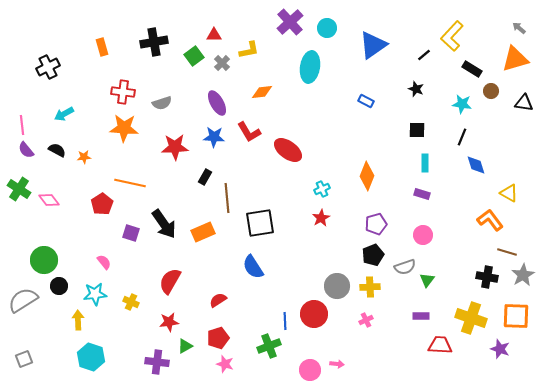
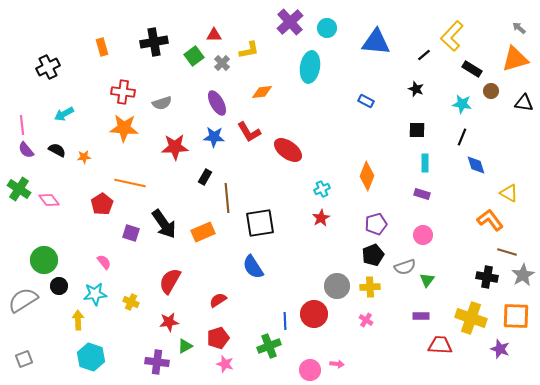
blue triangle at (373, 45): moved 3 px right, 3 px up; rotated 40 degrees clockwise
pink cross at (366, 320): rotated 32 degrees counterclockwise
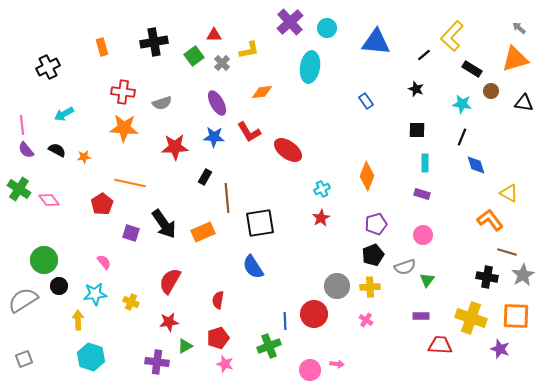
blue rectangle at (366, 101): rotated 28 degrees clockwise
red semicircle at (218, 300): rotated 48 degrees counterclockwise
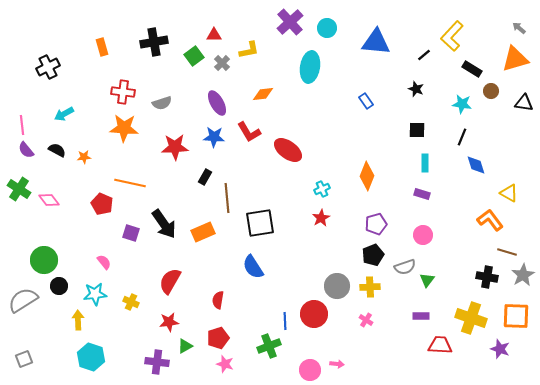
orange diamond at (262, 92): moved 1 px right, 2 px down
red pentagon at (102, 204): rotated 15 degrees counterclockwise
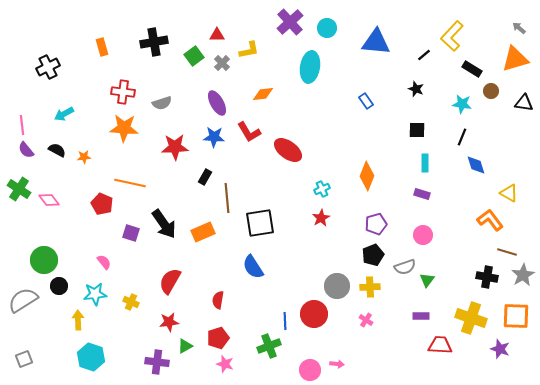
red triangle at (214, 35): moved 3 px right
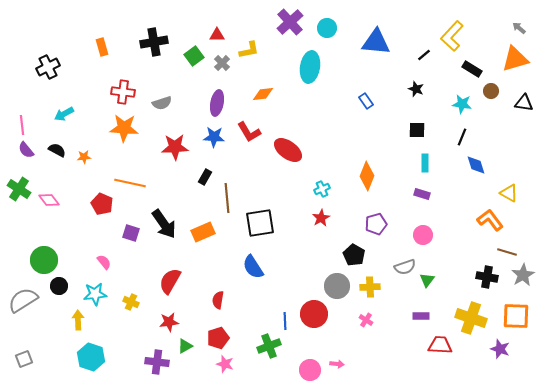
purple ellipse at (217, 103): rotated 40 degrees clockwise
black pentagon at (373, 255): moved 19 px left; rotated 20 degrees counterclockwise
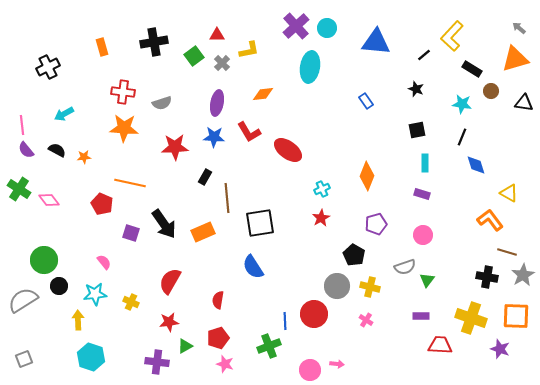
purple cross at (290, 22): moved 6 px right, 4 px down
black square at (417, 130): rotated 12 degrees counterclockwise
yellow cross at (370, 287): rotated 18 degrees clockwise
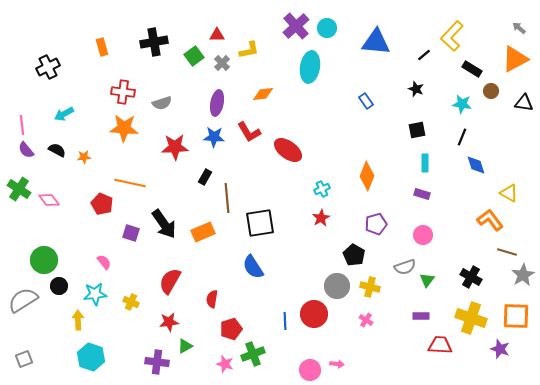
orange triangle at (515, 59): rotated 12 degrees counterclockwise
black cross at (487, 277): moved 16 px left; rotated 20 degrees clockwise
red semicircle at (218, 300): moved 6 px left, 1 px up
red pentagon at (218, 338): moved 13 px right, 9 px up
green cross at (269, 346): moved 16 px left, 8 px down
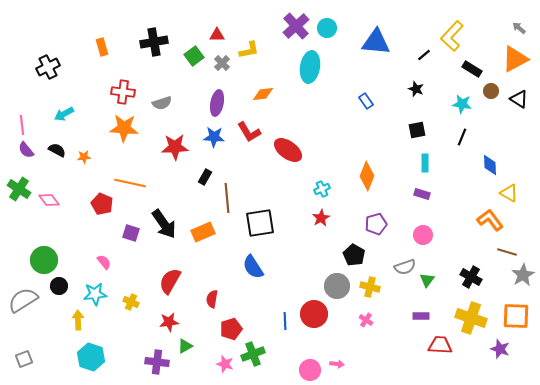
black triangle at (524, 103): moved 5 px left, 4 px up; rotated 24 degrees clockwise
blue diamond at (476, 165): moved 14 px right; rotated 15 degrees clockwise
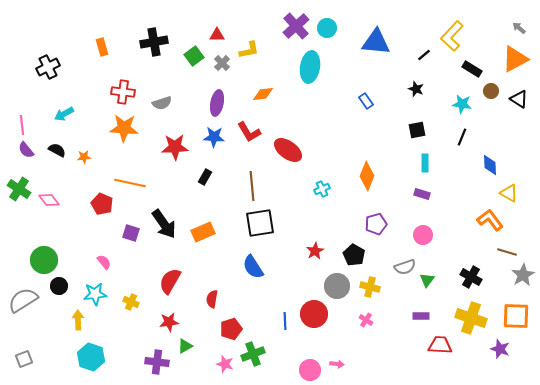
brown line at (227, 198): moved 25 px right, 12 px up
red star at (321, 218): moved 6 px left, 33 px down
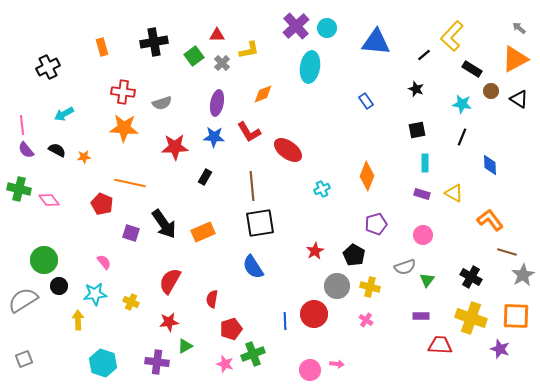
orange diamond at (263, 94): rotated 15 degrees counterclockwise
green cross at (19, 189): rotated 20 degrees counterclockwise
yellow triangle at (509, 193): moved 55 px left
cyan hexagon at (91, 357): moved 12 px right, 6 px down
